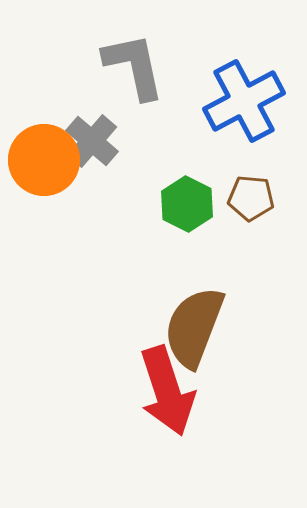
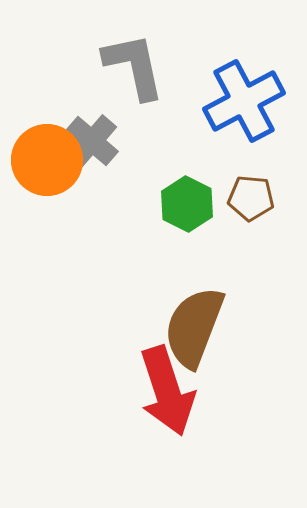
orange circle: moved 3 px right
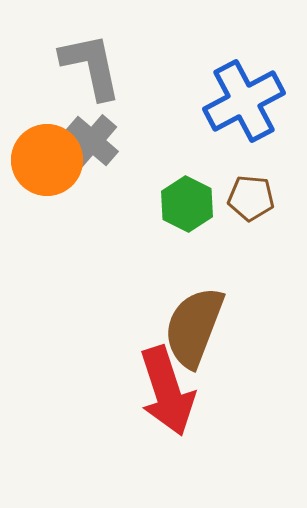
gray L-shape: moved 43 px left
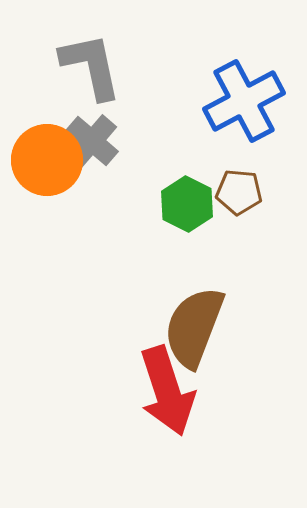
brown pentagon: moved 12 px left, 6 px up
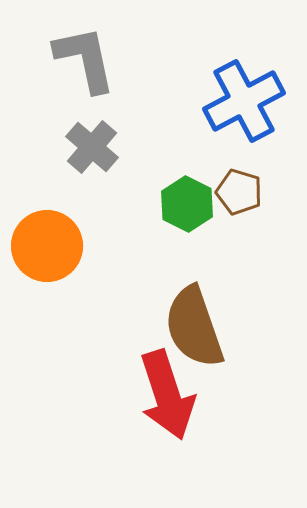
gray L-shape: moved 6 px left, 7 px up
gray cross: moved 6 px down
orange circle: moved 86 px down
brown pentagon: rotated 12 degrees clockwise
brown semicircle: rotated 40 degrees counterclockwise
red arrow: moved 4 px down
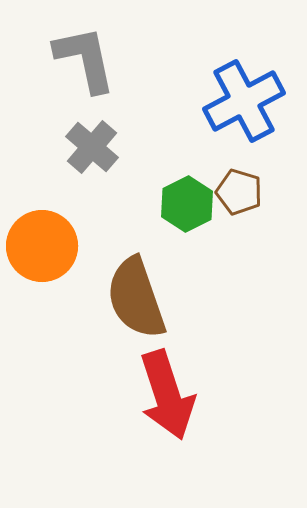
green hexagon: rotated 6 degrees clockwise
orange circle: moved 5 px left
brown semicircle: moved 58 px left, 29 px up
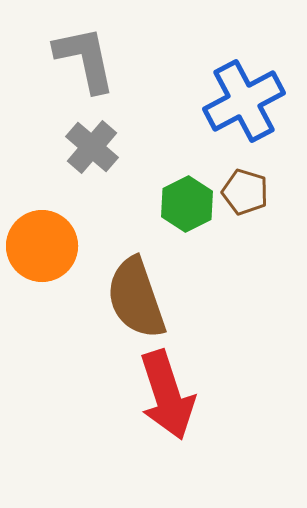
brown pentagon: moved 6 px right
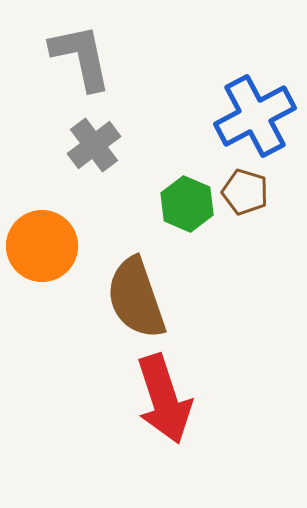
gray L-shape: moved 4 px left, 2 px up
blue cross: moved 11 px right, 15 px down
gray cross: moved 2 px right, 2 px up; rotated 12 degrees clockwise
green hexagon: rotated 10 degrees counterclockwise
red arrow: moved 3 px left, 4 px down
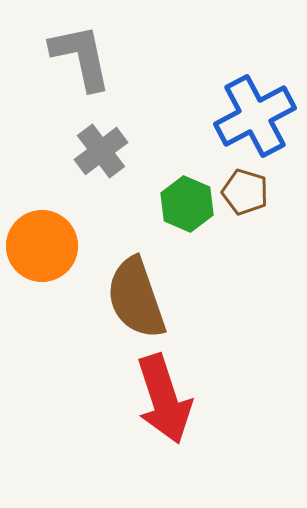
gray cross: moved 7 px right, 6 px down
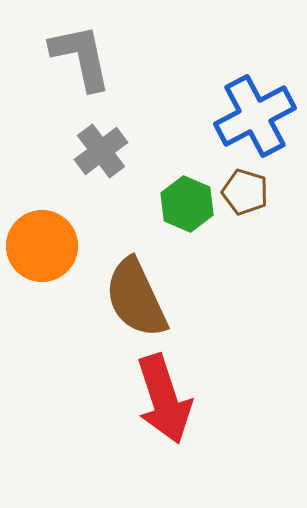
brown semicircle: rotated 6 degrees counterclockwise
